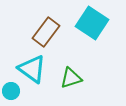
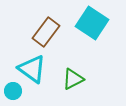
green triangle: moved 2 px right, 1 px down; rotated 10 degrees counterclockwise
cyan circle: moved 2 px right
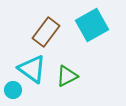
cyan square: moved 2 px down; rotated 28 degrees clockwise
green triangle: moved 6 px left, 3 px up
cyan circle: moved 1 px up
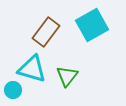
cyan triangle: rotated 20 degrees counterclockwise
green triangle: rotated 25 degrees counterclockwise
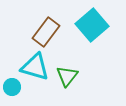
cyan square: rotated 12 degrees counterclockwise
cyan triangle: moved 3 px right, 2 px up
cyan circle: moved 1 px left, 3 px up
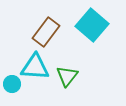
cyan square: rotated 8 degrees counterclockwise
cyan triangle: rotated 12 degrees counterclockwise
cyan circle: moved 3 px up
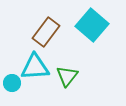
cyan triangle: rotated 8 degrees counterclockwise
cyan circle: moved 1 px up
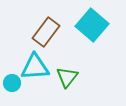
green triangle: moved 1 px down
